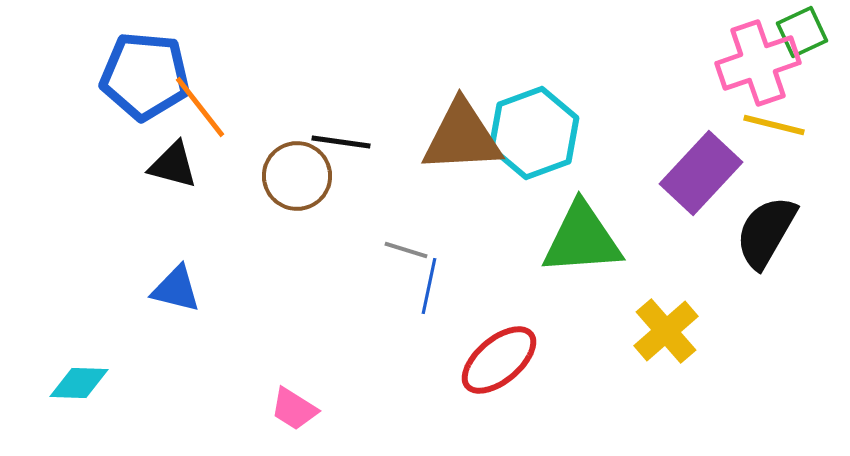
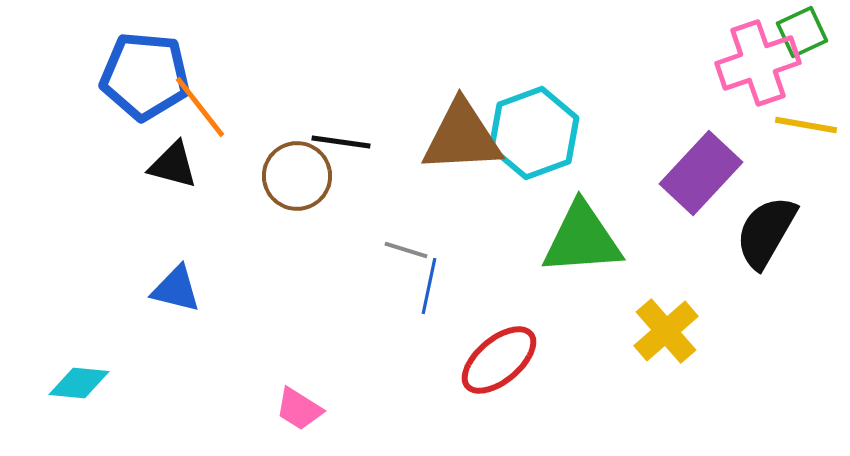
yellow line: moved 32 px right; rotated 4 degrees counterclockwise
cyan diamond: rotated 4 degrees clockwise
pink trapezoid: moved 5 px right
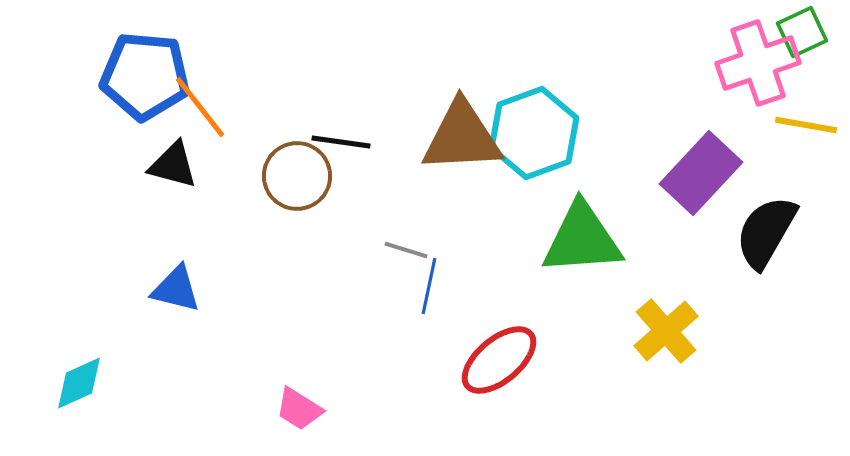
cyan diamond: rotated 30 degrees counterclockwise
